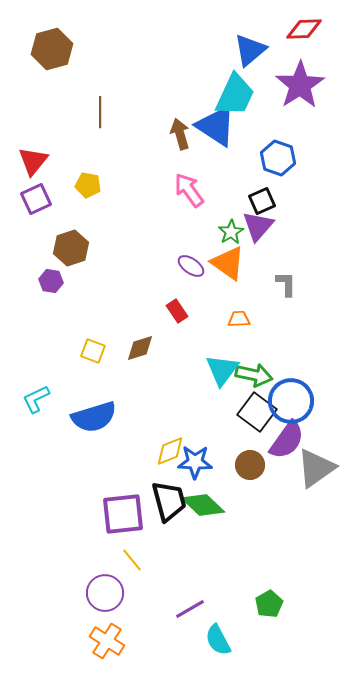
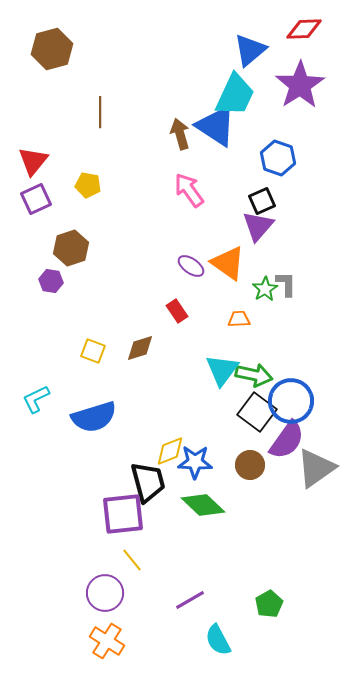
green star at (231, 232): moved 34 px right, 57 px down
black trapezoid at (169, 501): moved 21 px left, 19 px up
purple line at (190, 609): moved 9 px up
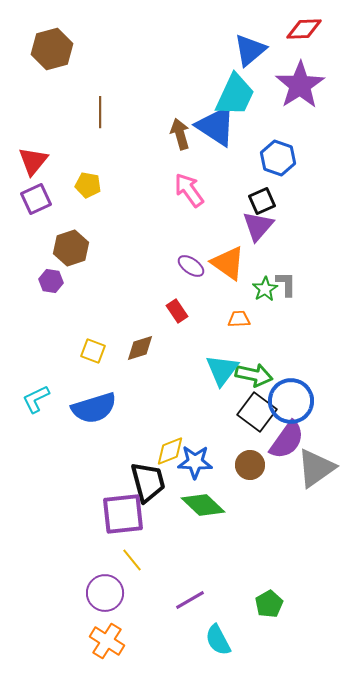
blue semicircle at (94, 417): moved 9 px up
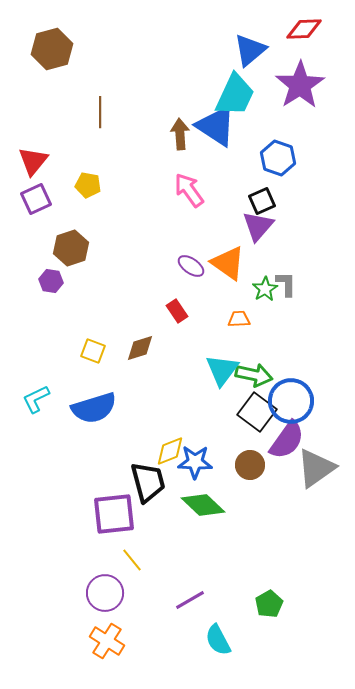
brown arrow at (180, 134): rotated 12 degrees clockwise
purple square at (123, 514): moved 9 px left
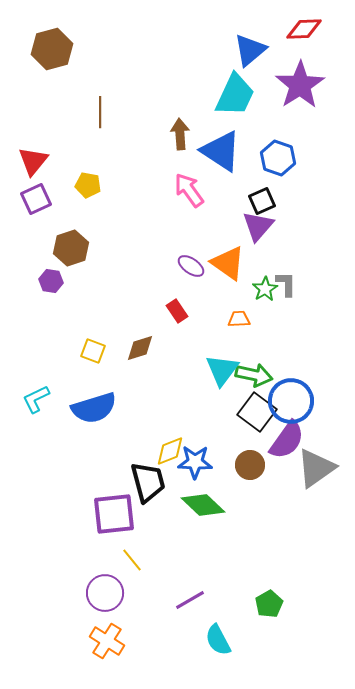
blue triangle at (216, 126): moved 5 px right, 25 px down
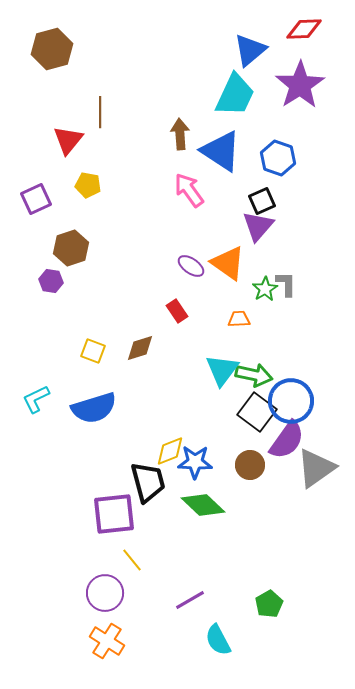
red triangle at (33, 161): moved 35 px right, 21 px up
